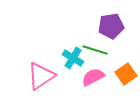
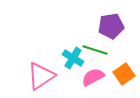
orange square: moved 2 px left
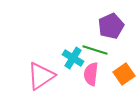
purple pentagon: rotated 15 degrees counterclockwise
pink semicircle: moved 2 px left, 3 px up; rotated 55 degrees counterclockwise
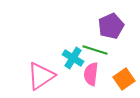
orange square: moved 5 px down
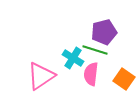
purple pentagon: moved 7 px left, 6 px down; rotated 10 degrees clockwise
orange square: rotated 20 degrees counterclockwise
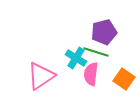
green line: moved 1 px right, 2 px down
cyan cross: moved 3 px right
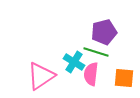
cyan cross: moved 2 px left, 4 px down
orange square: moved 1 px up; rotated 30 degrees counterclockwise
